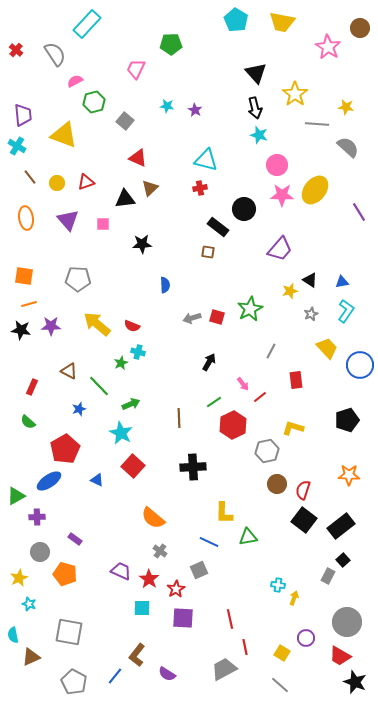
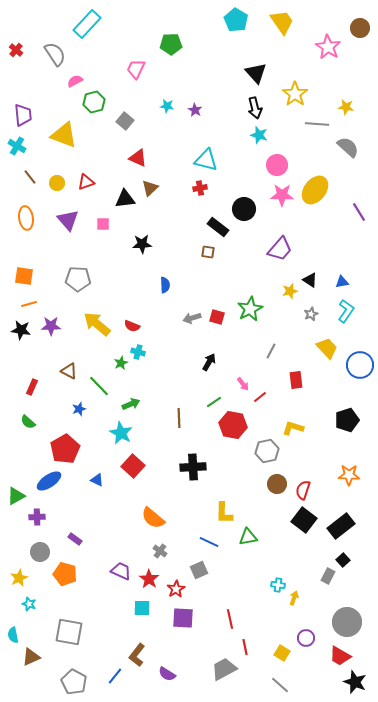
yellow trapezoid at (282, 22): rotated 136 degrees counterclockwise
red hexagon at (233, 425): rotated 24 degrees counterclockwise
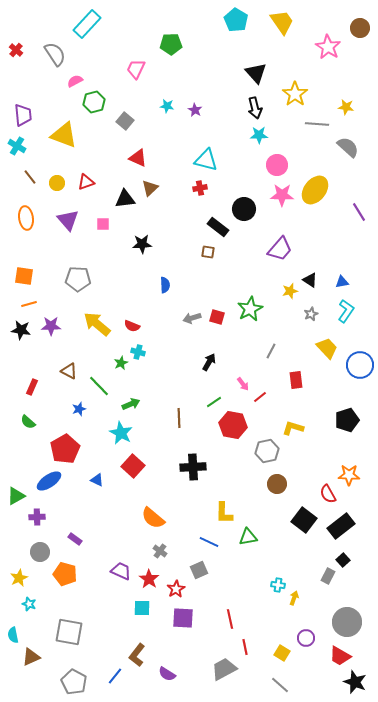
cyan star at (259, 135): rotated 18 degrees counterclockwise
red semicircle at (303, 490): moved 25 px right, 4 px down; rotated 48 degrees counterclockwise
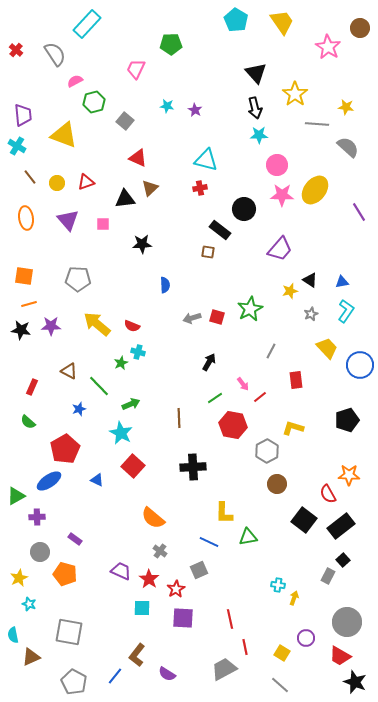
black rectangle at (218, 227): moved 2 px right, 3 px down
green line at (214, 402): moved 1 px right, 4 px up
gray hexagon at (267, 451): rotated 15 degrees counterclockwise
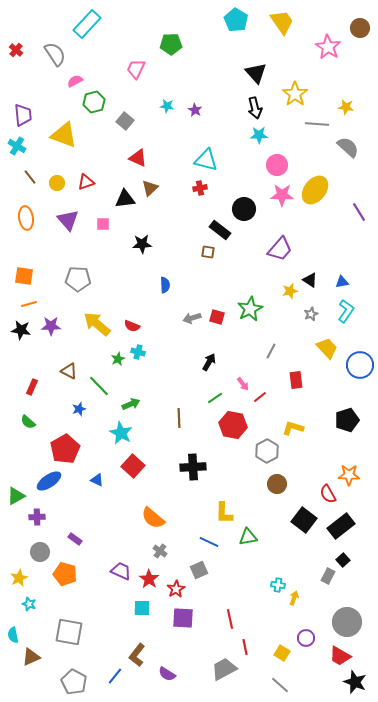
green star at (121, 363): moved 3 px left, 4 px up
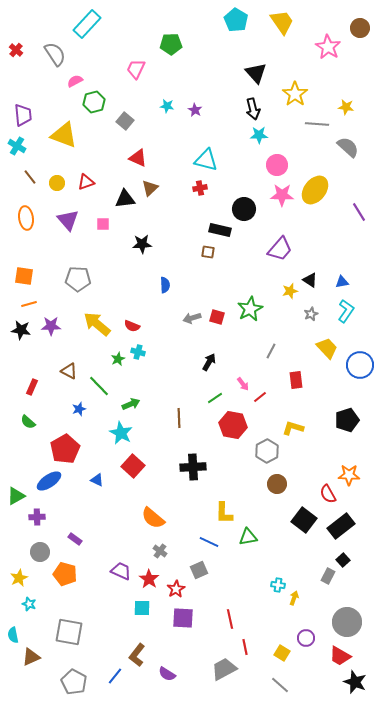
black arrow at (255, 108): moved 2 px left, 1 px down
black rectangle at (220, 230): rotated 25 degrees counterclockwise
